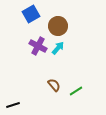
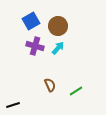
blue square: moved 7 px down
purple cross: moved 3 px left; rotated 12 degrees counterclockwise
brown semicircle: moved 4 px left; rotated 16 degrees clockwise
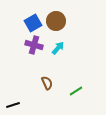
blue square: moved 2 px right, 2 px down
brown circle: moved 2 px left, 5 px up
purple cross: moved 1 px left, 1 px up
brown semicircle: moved 3 px left, 2 px up
